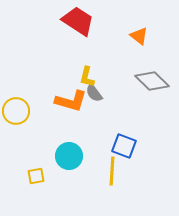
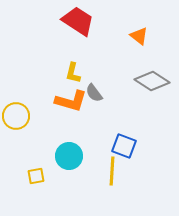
yellow L-shape: moved 14 px left, 4 px up
gray diamond: rotated 12 degrees counterclockwise
yellow circle: moved 5 px down
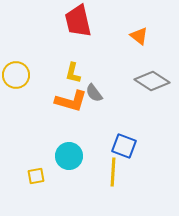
red trapezoid: rotated 136 degrees counterclockwise
yellow circle: moved 41 px up
yellow line: moved 1 px right, 1 px down
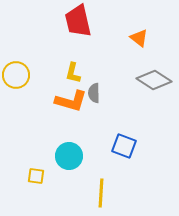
orange triangle: moved 2 px down
gray diamond: moved 2 px right, 1 px up
gray semicircle: rotated 36 degrees clockwise
yellow line: moved 12 px left, 21 px down
yellow square: rotated 18 degrees clockwise
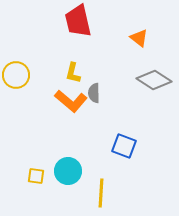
orange L-shape: rotated 24 degrees clockwise
cyan circle: moved 1 px left, 15 px down
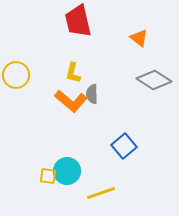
gray semicircle: moved 2 px left, 1 px down
blue square: rotated 30 degrees clockwise
cyan circle: moved 1 px left
yellow square: moved 12 px right
yellow line: rotated 68 degrees clockwise
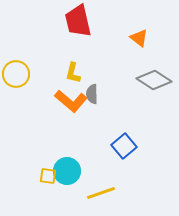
yellow circle: moved 1 px up
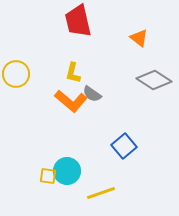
gray semicircle: rotated 54 degrees counterclockwise
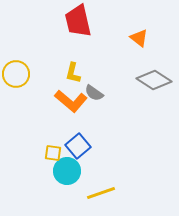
gray semicircle: moved 2 px right, 1 px up
blue square: moved 46 px left
yellow square: moved 5 px right, 23 px up
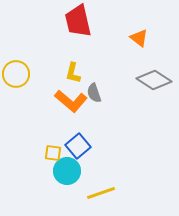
gray semicircle: rotated 36 degrees clockwise
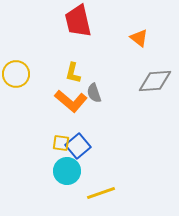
gray diamond: moved 1 px right, 1 px down; rotated 36 degrees counterclockwise
yellow square: moved 8 px right, 10 px up
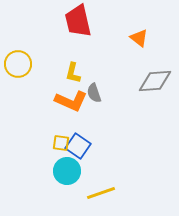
yellow circle: moved 2 px right, 10 px up
orange L-shape: rotated 16 degrees counterclockwise
blue square: rotated 15 degrees counterclockwise
